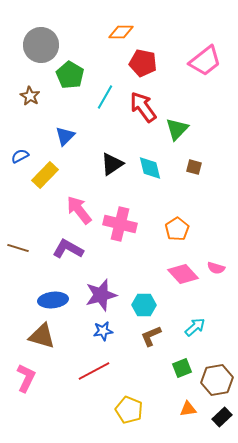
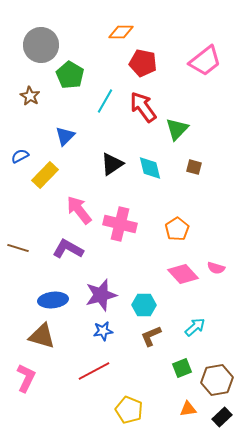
cyan line: moved 4 px down
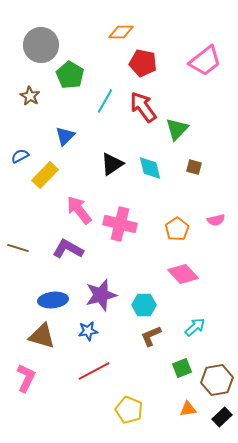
pink semicircle: moved 48 px up; rotated 30 degrees counterclockwise
blue star: moved 15 px left
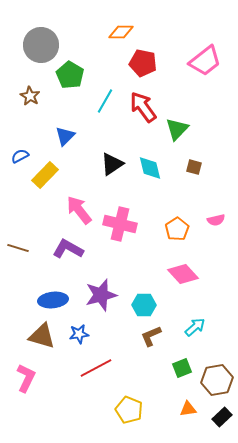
blue star: moved 9 px left, 3 px down
red line: moved 2 px right, 3 px up
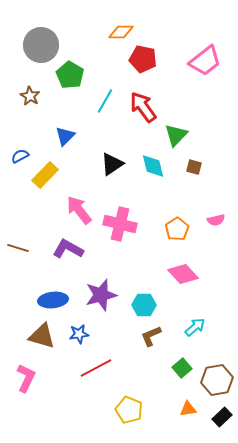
red pentagon: moved 4 px up
green triangle: moved 1 px left, 6 px down
cyan diamond: moved 3 px right, 2 px up
green square: rotated 18 degrees counterclockwise
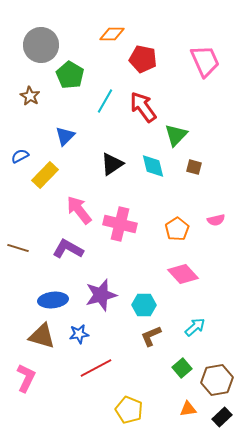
orange diamond: moved 9 px left, 2 px down
pink trapezoid: rotated 76 degrees counterclockwise
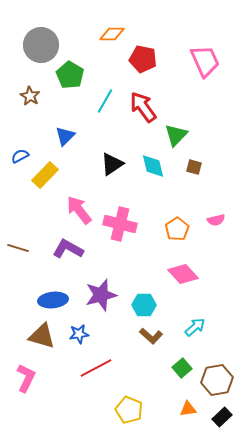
brown L-shape: rotated 115 degrees counterclockwise
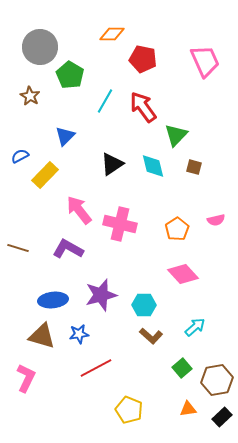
gray circle: moved 1 px left, 2 px down
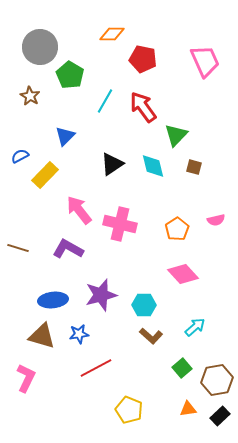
black rectangle: moved 2 px left, 1 px up
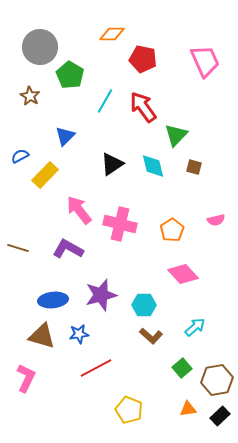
orange pentagon: moved 5 px left, 1 px down
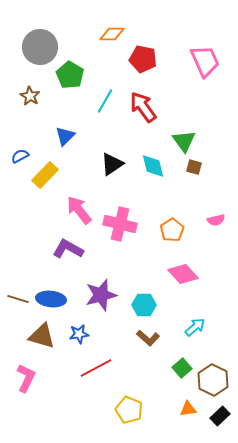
green triangle: moved 8 px right, 6 px down; rotated 20 degrees counterclockwise
brown line: moved 51 px down
blue ellipse: moved 2 px left, 1 px up; rotated 12 degrees clockwise
brown L-shape: moved 3 px left, 2 px down
brown hexagon: moved 4 px left; rotated 24 degrees counterclockwise
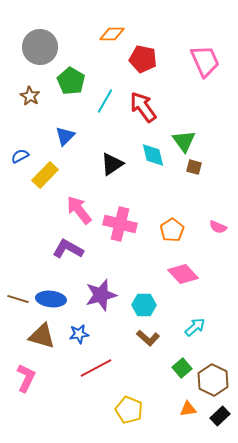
green pentagon: moved 1 px right, 6 px down
cyan diamond: moved 11 px up
pink semicircle: moved 2 px right, 7 px down; rotated 36 degrees clockwise
